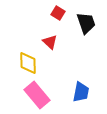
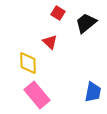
black trapezoid: rotated 110 degrees counterclockwise
blue trapezoid: moved 12 px right
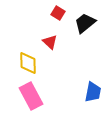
black trapezoid: moved 1 px left
pink rectangle: moved 6 px left, 1 px down; rotated 12 degrees clockwise
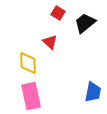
pink rectangle: rotated 16 degrees clockwise
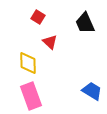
red square: moved 20 px left, 4 px down
black trapezoid: rotated 75 degrees counterclockwise
blue trapezoid: moved 1 px left, 1 px up; rotated 70 degrees counterclockwise
pink rectangle: rotated 8 degrees counterclockwise
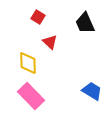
pink rectangle: rotated 24 degrees counterclockwise
